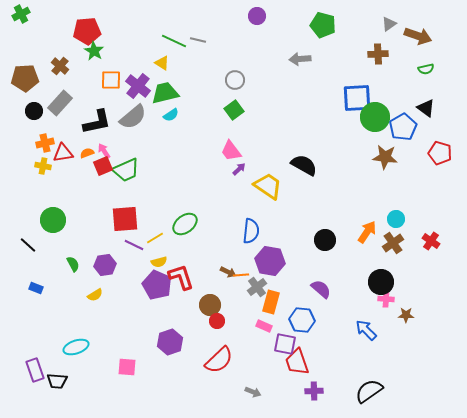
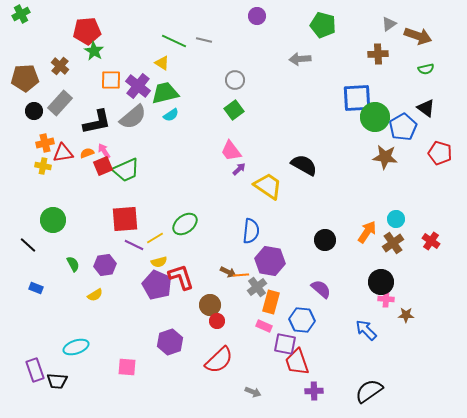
gray line at (198, 40): moved 6 px right
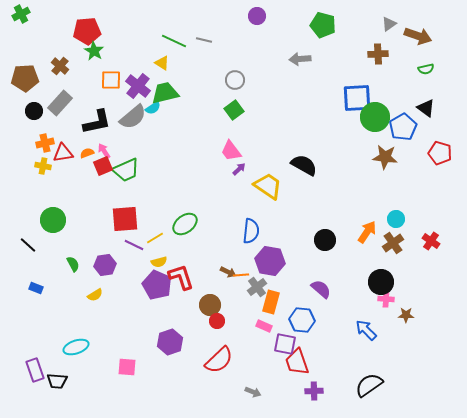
cyan semicircle at (171, 115): moved 18 px left, 7 px up
black semicircle at (369, 391): moved 6 px up
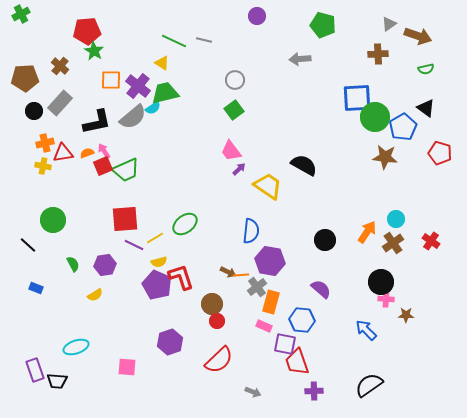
brown circle at (210, 305): moved 2 px right, 1 px up
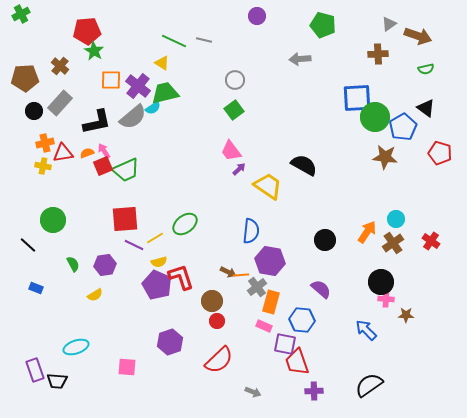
brown circle at (212, 304): moved 3 px up
